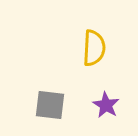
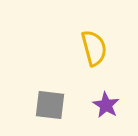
yellow semicircle: rotated 18 degrees counterclockwise
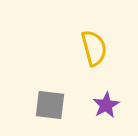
purple star: rotated 12 degrees clockwise
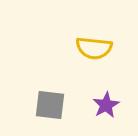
yellow semicircle: rotated 111 degrees clockwise
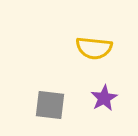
purple star: moved 2 px left, 7 px up
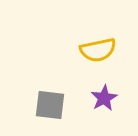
yellow semicircle: moved 4 px right, 2 px down; rotated 18 degrees counterclockwise
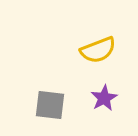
yellow semicircle: rotated 9 degrees counterclockwise
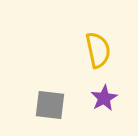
yellow semicircle: rotated 81 degrees counterclockwise
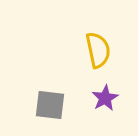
purple star: moved 1 px right
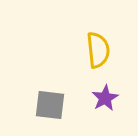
yellow semicircle: rotated 6 degrees clockwise
